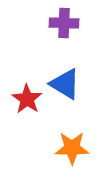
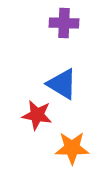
blue triangle: moved 3 px left
red star: moved 10 px right, 16 px down; rotated 24 degrees counterclockwise
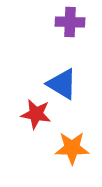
purple cross: moved 6 px right, 1 px up
red star: moved 1 px left, 1 px up
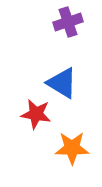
purple cross: moved 2 px left; rotated 20 degrees counterclockwise
blue triangle: moved 1 px up
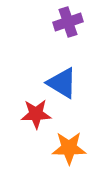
red star: rotated 12 degrees counterclockwise
orange star: moved 3 px left
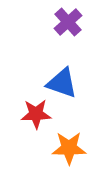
purple cross: rotated 24 degrees counterclockwise
blue triangle: rotated 12 degrees counterclockwise
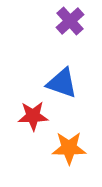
purple cross: moved 2 px right, 1 px up
red star: moved 3 px left, 2 px down
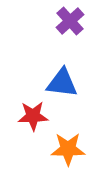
blue triangle: rotated 12 degrees counterclockwise
orange star: moved 1 px left, 1 px down
